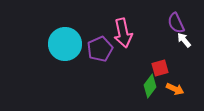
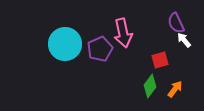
red square: moved 8 px up
orange arrow: rotated 78 degrees counterclockwise
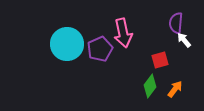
purple semicircle: rotated 30 degrees clockwise
cyan circle: moved 2 px right
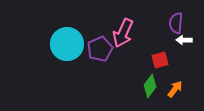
pink arrow: rotated 36 degrees clockwise
white arrow: rotated 49 degrees counterclockwise
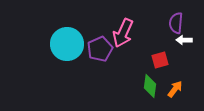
green diamond: rotated 30 degrees counterclockwise
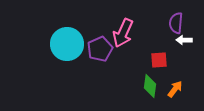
red square: moved 1 px left; rotated 12 degrees clockwise
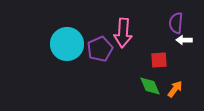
pink arrow: rotated 20 degrees counterclockwise
green diamond: rotated 30 degrees counterclockwise
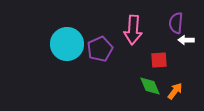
pink arrow: moved 10 px right, 3 px up
white arrow: moved 2 px right
orange arrow: moved 2 px down
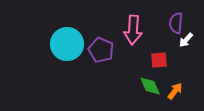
white arrow: rotated 49 degrees counterclockwise
purple pentagon: moved 1 px right, 1 px down; rotated 25 degrees counterclockwise
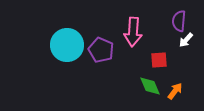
purple semicircle: moved 3 px right, 2 px up
pink arrow: moved 2 px down
cyan circle: moved 1 px down
